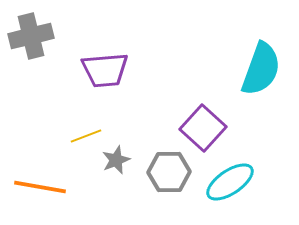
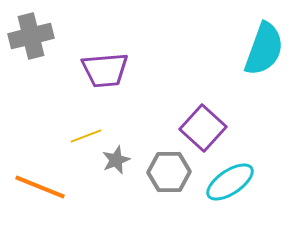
cyan semicircle: moved 3 px right, 20 px up
orange line: rotated 12 degrees clockwise
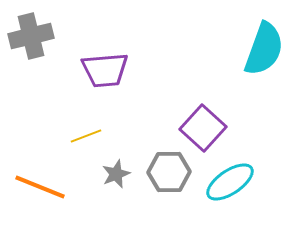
gray star: moved 14 px down
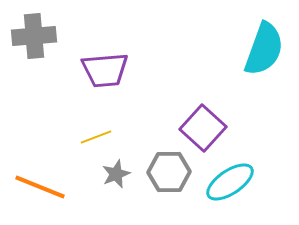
gray cross: moved 3 px right; rotated 9 degrees clockwise
yellow line: moved 10 px right, 1 px down
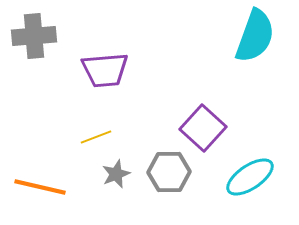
cyan semicircle: moved 9 px left, 13 px up
cyan ellipse: moved 20 px right, 5 px up
orange line: rotated 9 degrees counterclockwise
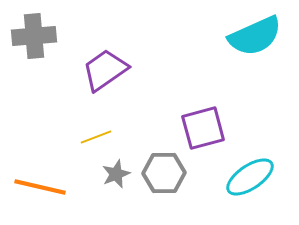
cyan semicircle: rotated 46 degrees clockwise
purple trapezoid: rotated 150 degrees clockwise
purple square: rotated 33 degrees clockwise
gray hexagon: moved 5 px left, 1 px down
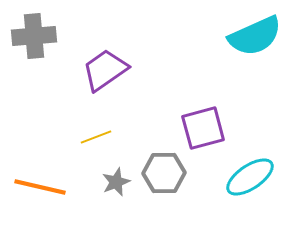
gray star: moved 8 px down
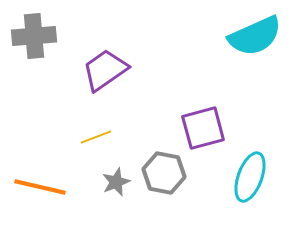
gray hexagon: rotated 12 degrees clockwise
cyan ellipse: rotated 36 degrees counterclockwise
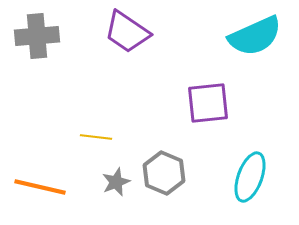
gray cross: moved 3 px right
purple trapezoid: moved 22 px right, 38 px up; rotated 111 degrees counterclockwise
purple square: moved 5 px right, 25 px up; rotated 9 degrees clockwise
yellow line: rotated 28 degrees clockwise
gray hexagon: rotated 12 degrees clockwise
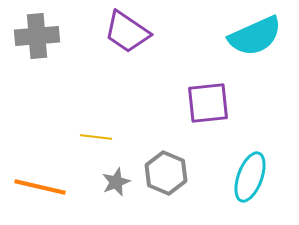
gray hexagon: moved 2 px right
